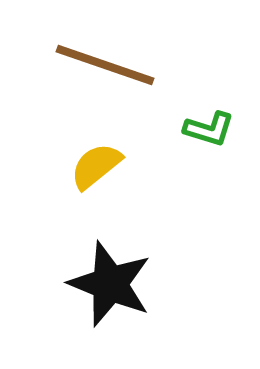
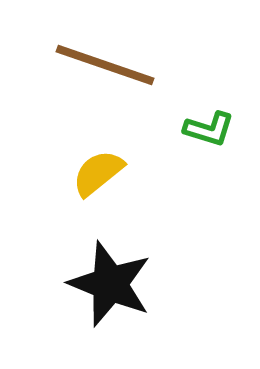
yellow semicircle: moved 2 px right, 7 px down
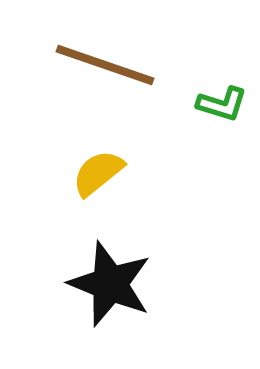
green L-shape: moved 13 px right, 25 px up
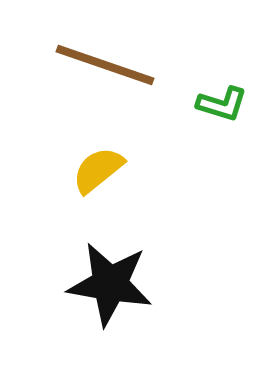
yellow semicircle: moved 3 px up
black star: rotated 12 degrees counterclockwise
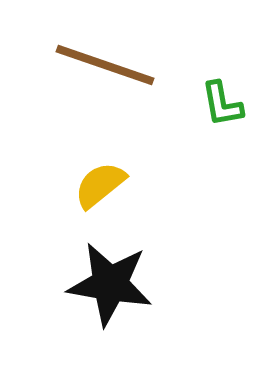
green L-shape: rotated 63 degrees clockwise
yellow semicircle: moved 2 px right, 15 px down
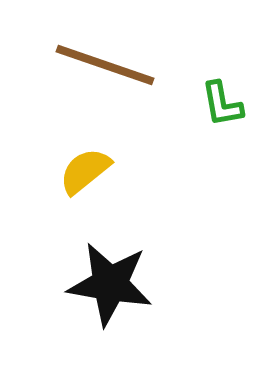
yellow semicircle: moved 15 px left, 14 px up
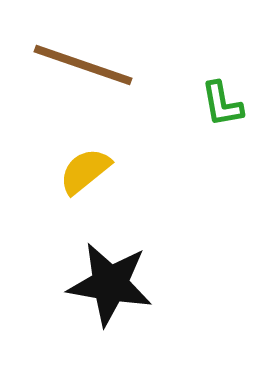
brown line: moved 22 px left
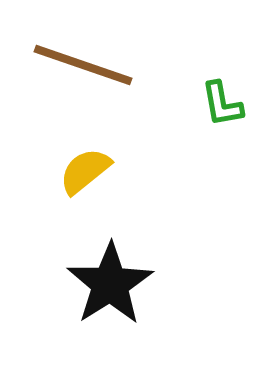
black star: rotated 30 degrees clockwise
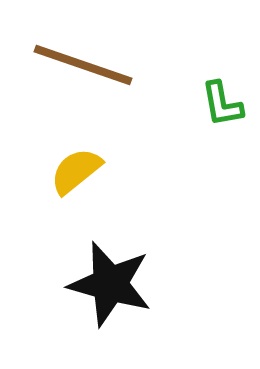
yellow semicircle: moved 9 px left
black star: rotated 24 degrees counterclockwise
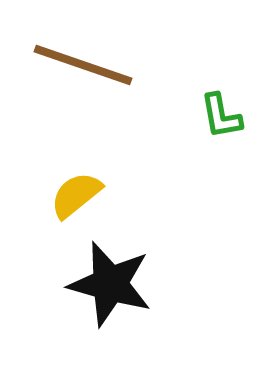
green L-shape: moved 1 px left, 12 px down
yellow semicircle: moved 24 px down
